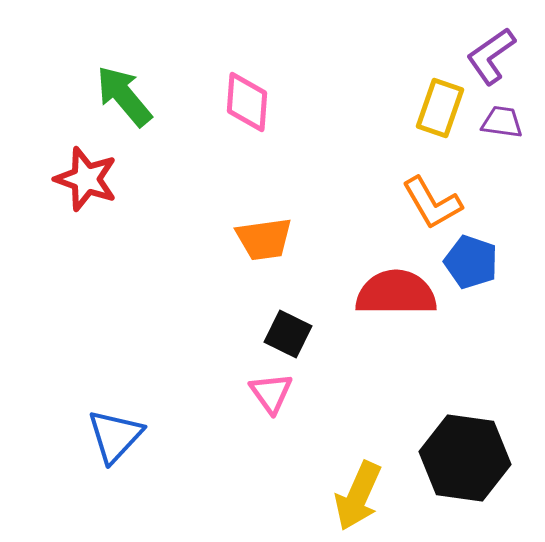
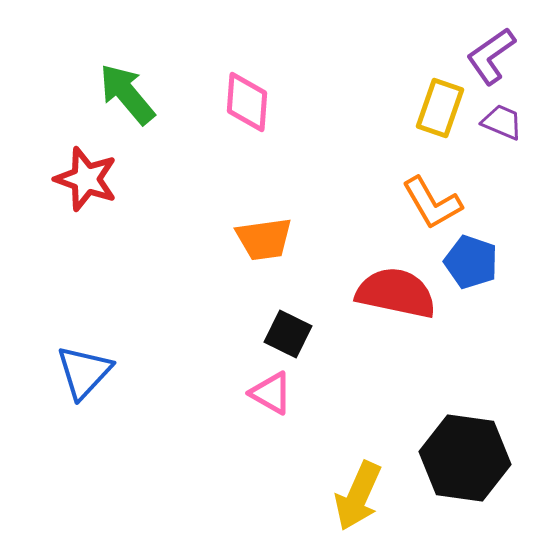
green arrow: moved 3 px right, 2 px up
purple trapezoid: rotated 15 degrees clockwise
red semicircle: rotated 12 degrees clockwise
pink triangle: rotated 24 degrees counterclockwise
blue triangle: moved 31 px left, 64 px up
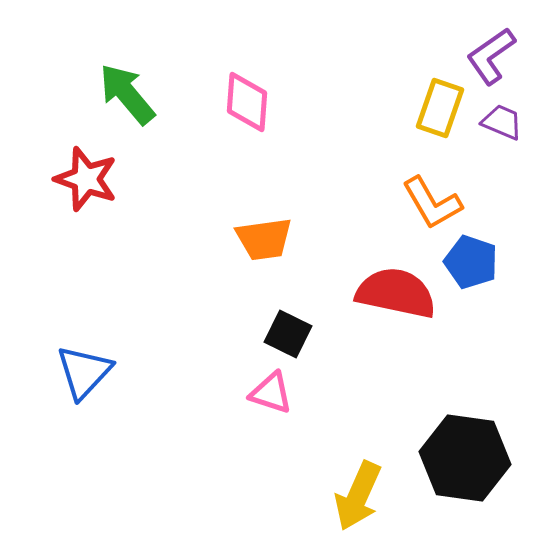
pink triangle: rotated 12 degrees counterclockwise
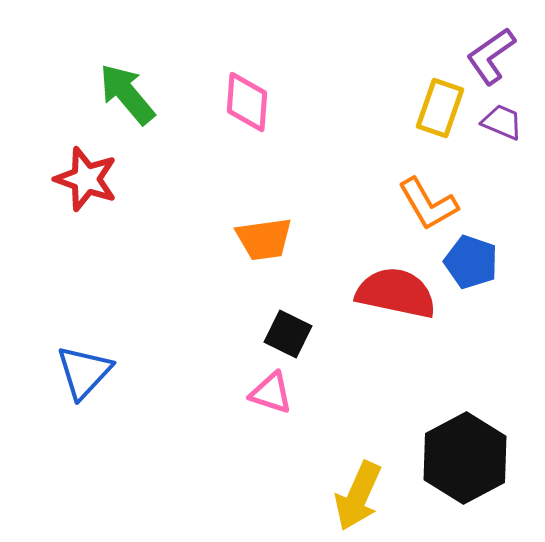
orange L-shape: moved 4 px left, 1 px down
black hexagon: rotated 24 degrees clockwise
